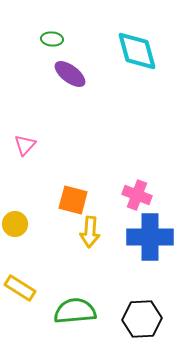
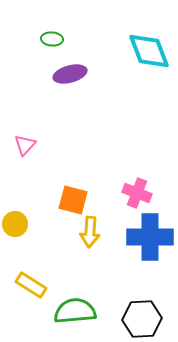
cyan diamond: moved 12 px right; rotated 6 degrees counterclockwise
purple ellipse: rotated 52 degrees counterclockwise
pink cross: moved 2 px up
yellow rectangle: moved 11 px right, 3 px up
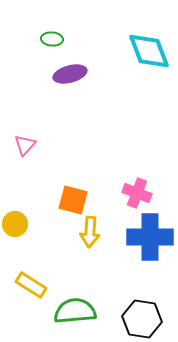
black hexagon: rotated 12 degrees clockwise
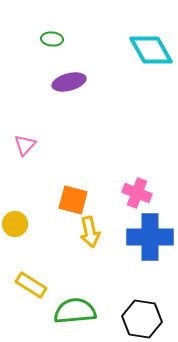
cyan diamond: moved 2 px right, 1 px up; rotated 9 degrees counterclockwise
purple ellipse: moved 1 px left, 8 px down
yellow arrow: rotated 16 degrees counterclockwise
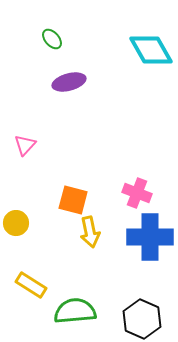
green ellipse: rotated 45 degrees clockwise
yellow circle: moved 1 px right, 1 px up
black hexagon: rotated 15 degrees clockwise
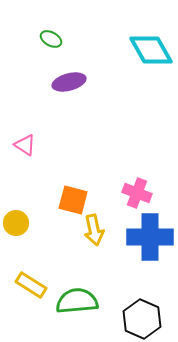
green ellipse: moved 1 px left; rotated 20 degrees counterclockwise
pink triangle: rotated 40 degrees counterclockwise
yellow arrow: moved 4 px right, 2 px up
green semicircle: moved 2 px right, 10 px up
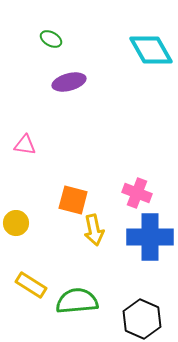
pink triangle: rotated 25 degrees counterclockwise
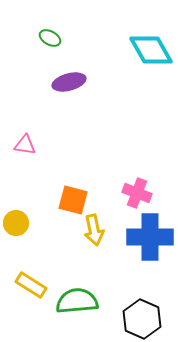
green ellipse: moved 1 px left, 1 px up
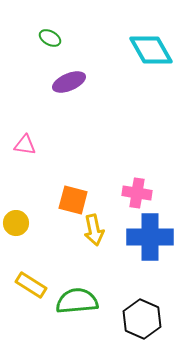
purple ellipse: rotated 8 degrees counterclockwise
pink cross: rotated 12 degrees counterclockwise
